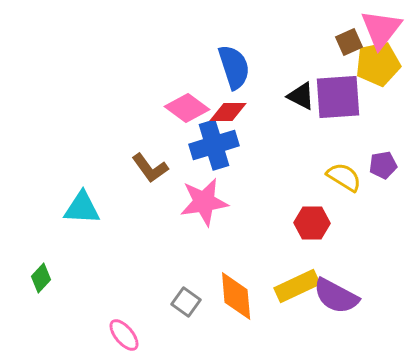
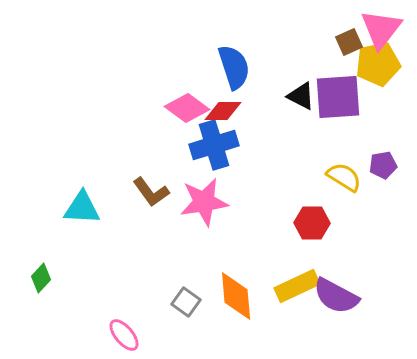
red diamond: moved 5 px left, 1 px up
brown L-shape: moved 1 px right, 24 px down
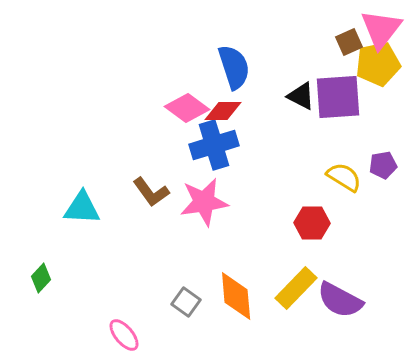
yellow rectangle: moved 1 px left, 2 px down; rotated 21 degrees counterclockwise
purple semicircle: moved 4 px right, 4 px down
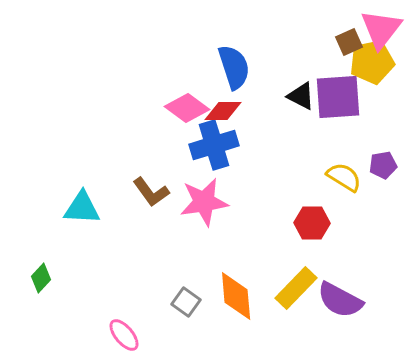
yellow pentagon: moved 6 px left, 2 px up
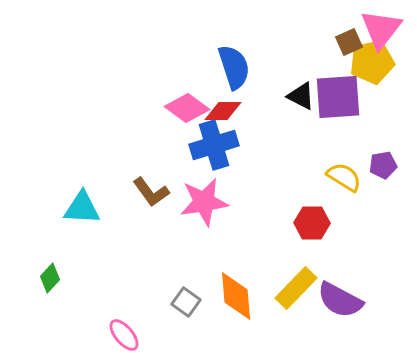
green diamond: moved 9 px right
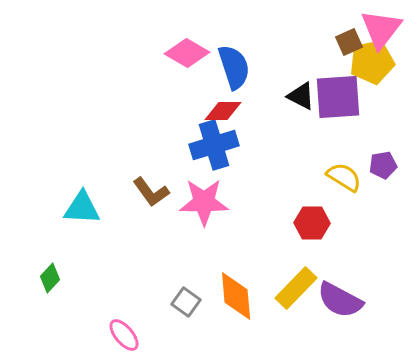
pink diamond: moved 55 px up; rotated 6 degrees counterclockwise
pink star: rotated 9 degrees clockwise
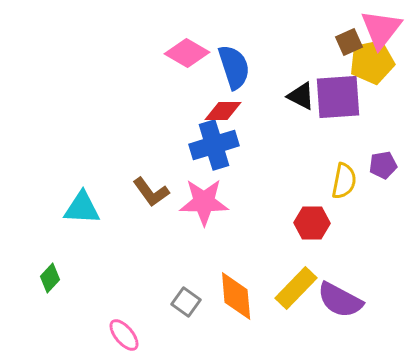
yellow semicircle: moved 4 px down; rotated 69 degrees clockwise
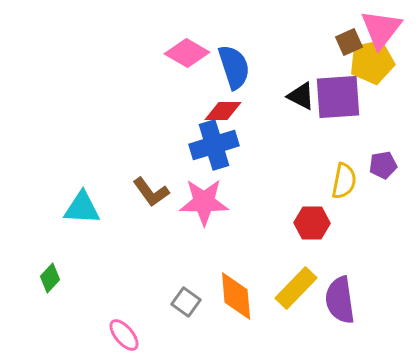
purple semicircle: rotated 54 degrees clockwise
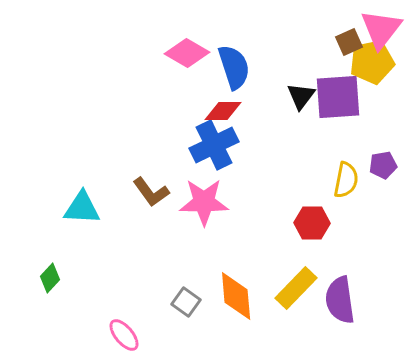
black triangle: rotated 40 degrees clockwise
blue cross: rotated 9 degrees counterclockwise
yellow semicircle: moved 2 px right, 1 px up
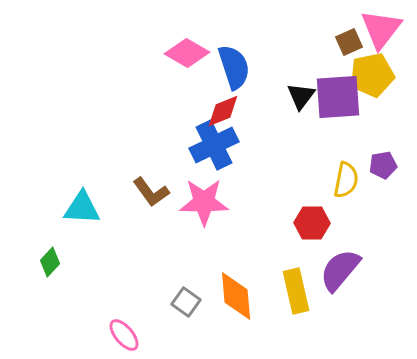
yellow pentagon: moved 13 px down
red diamond: rotated 21 degrees counterclockwise
green diamond: moved 16 px up
yellow rectangle: moved 3 px down; rotated 57 degrees counterclockwise
purple semicircle: moved 30 px up; rotated 48 degrees clockwise
